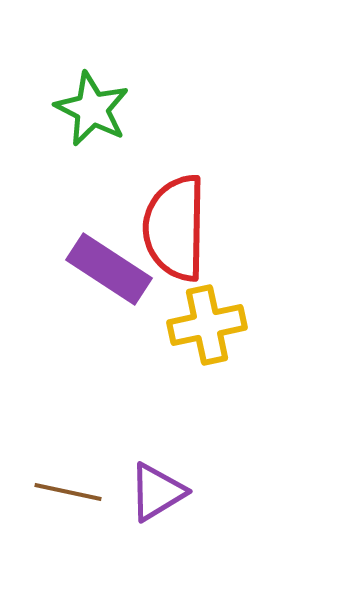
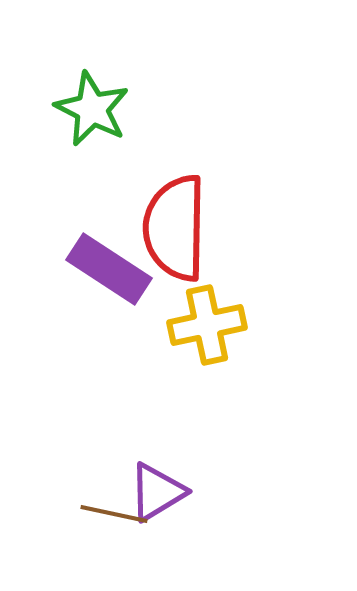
brown line: moved 46 px right, 22 px down
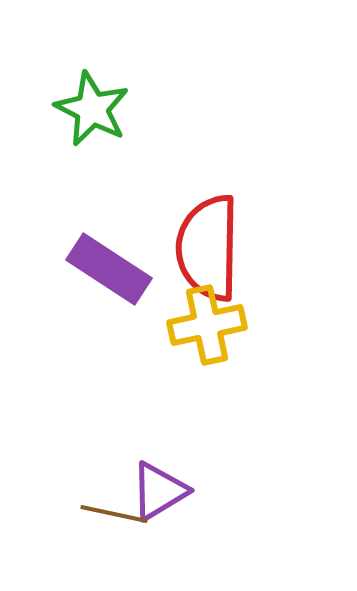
red semicircle: moved 33 px right, 20 px down
purple triangle: moved 2 px right, 1 px up
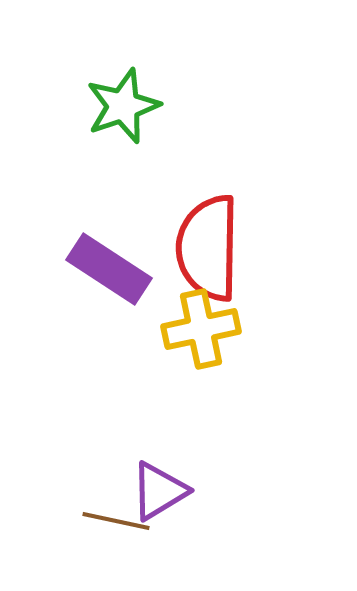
green star: moved 31 px right, 3 px up; rotated 26 degrees clockwise
yellow cross: moved 6 px left, 4 px down
brown line: moved 2 px right, 7 px down
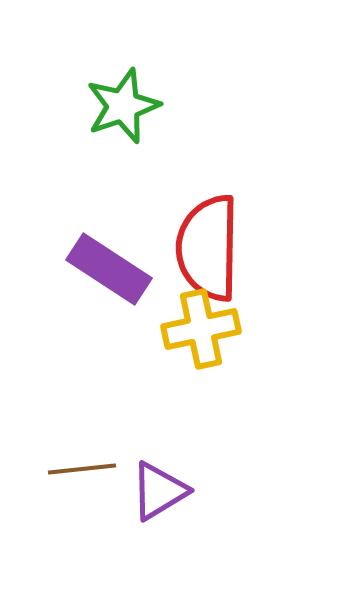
brown line: moved 34 px left, 52 px up; rotated 18 degrees counterclockwise
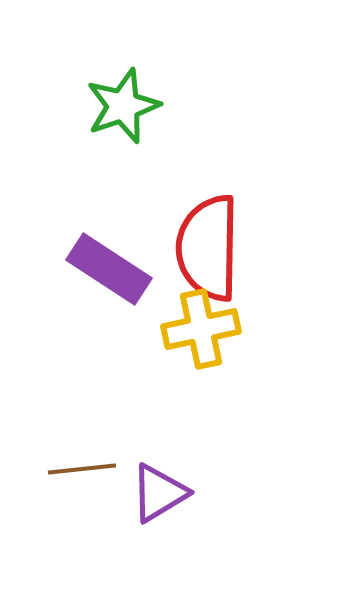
purple triangle: moved 2 px down
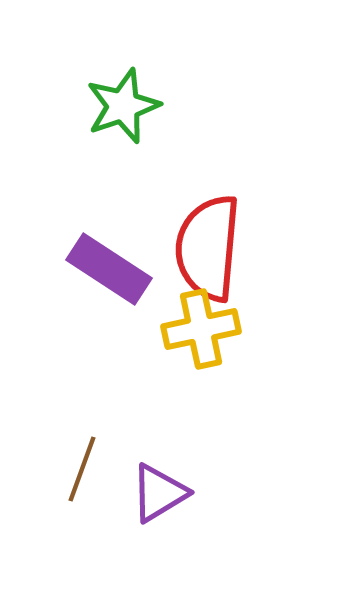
red semicircle: rotated 4 degrees clockwise
brown line: rotated 64 degrees counterclockwise
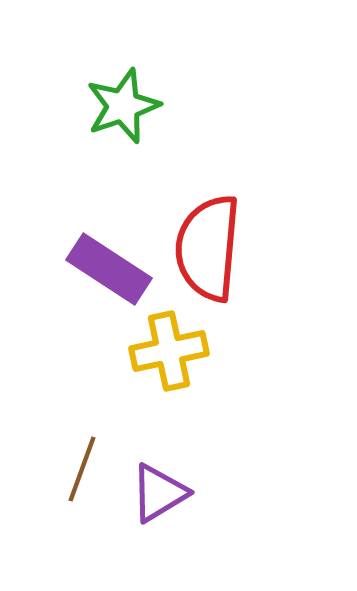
yellow cross: moved 32 px left, 22 px down
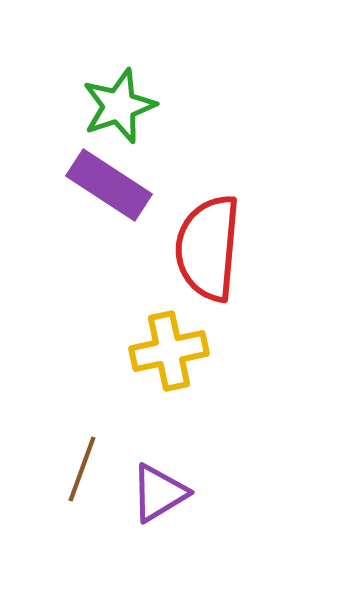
green star: moved 4 px left
purple rectangle: moved 84 px up
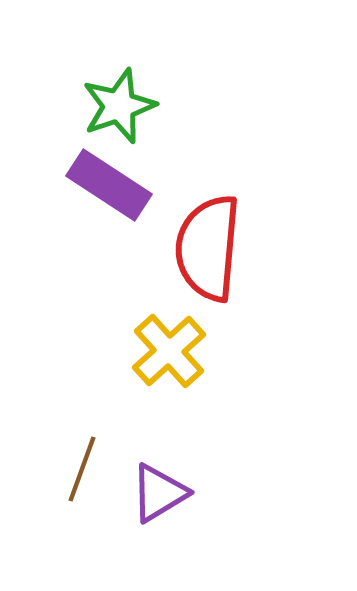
yellow cross: rotated 30 degrees counterclockwise
